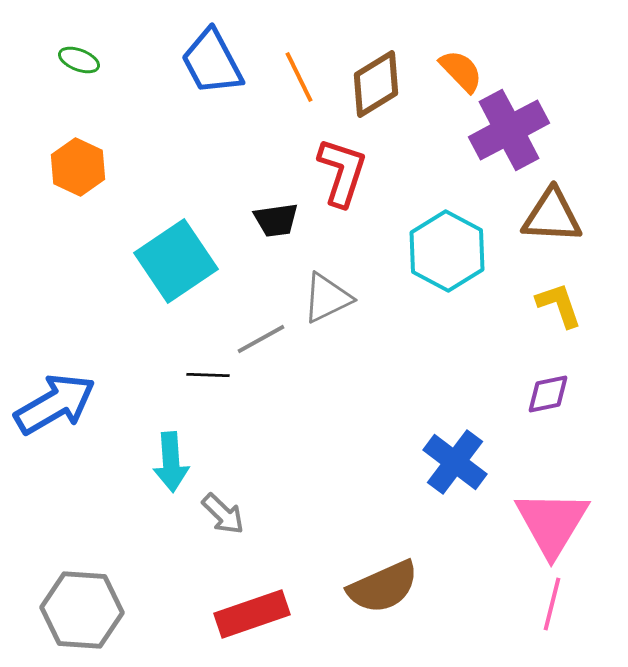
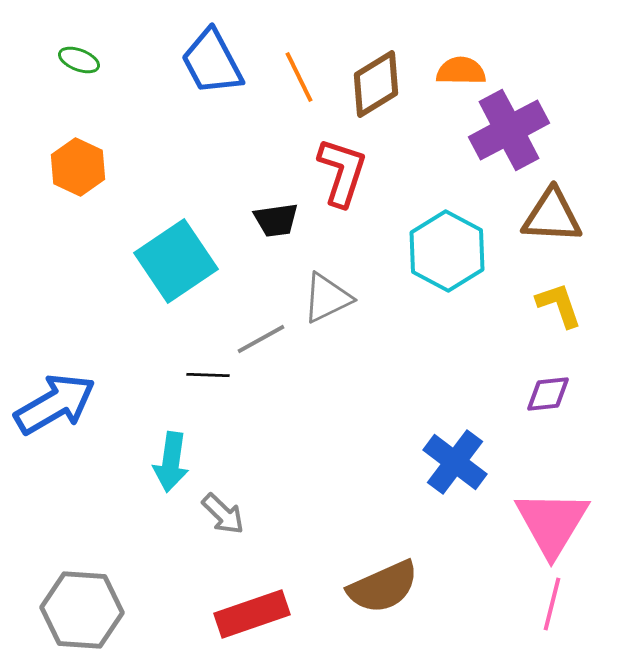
orange semicircle: rotated 45 degrees counterclockwise
purple diamond: rotated 6 degrees clockwise
cyan arrow: rotated 12 degrees clockwise
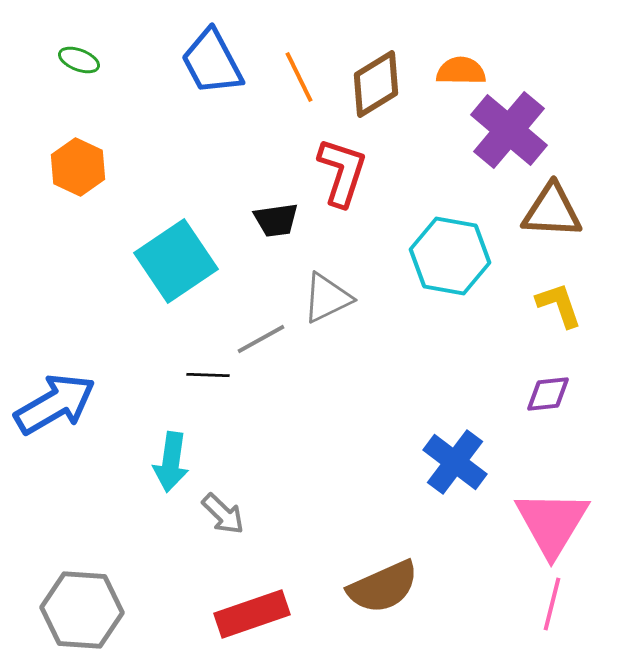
purple cross: rotated 22 degrees counterclockwise
brown triangle: moved 5 px up
cyan hexagon: moved 3 px right, 5 px down; rotated 18 degrees counterclockwise
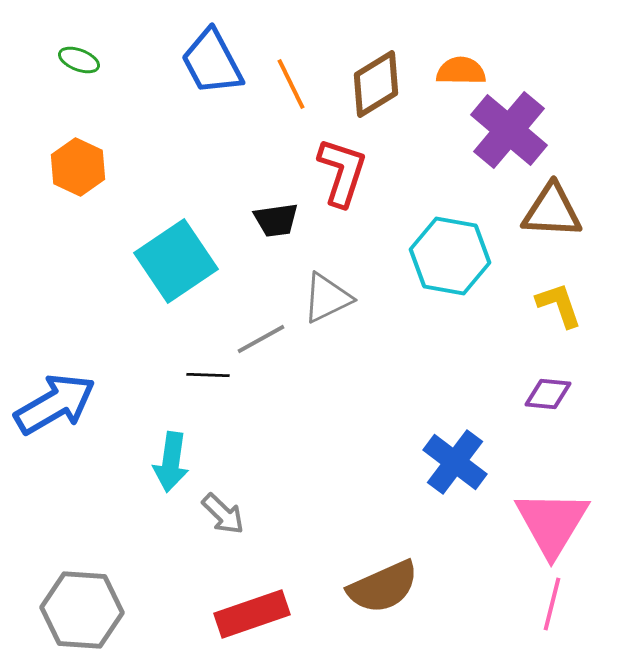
orange line: moved 8 px left, 7 px down
purple diamond: rotated 12 degrees clockwise
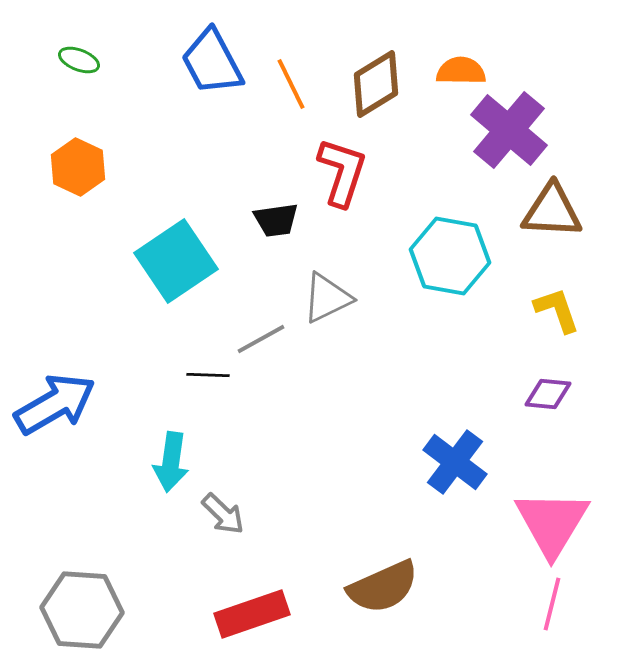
yellow L-shape: moved 2 px left, 5 px down
